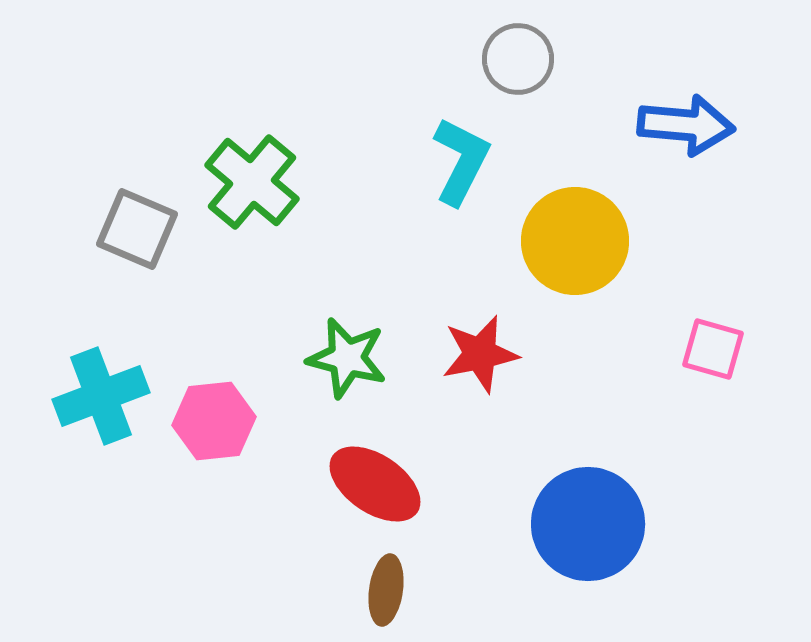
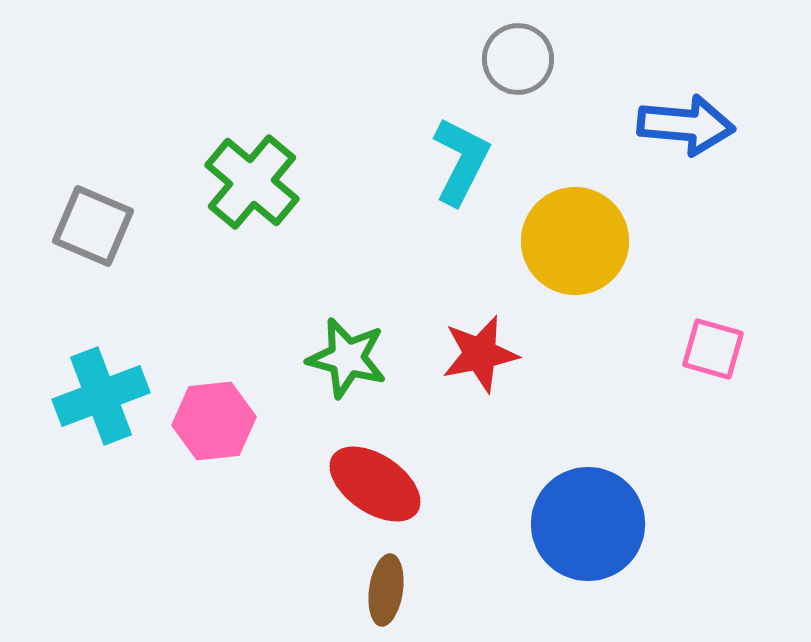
gray square: moved 44 px left, 3 px up
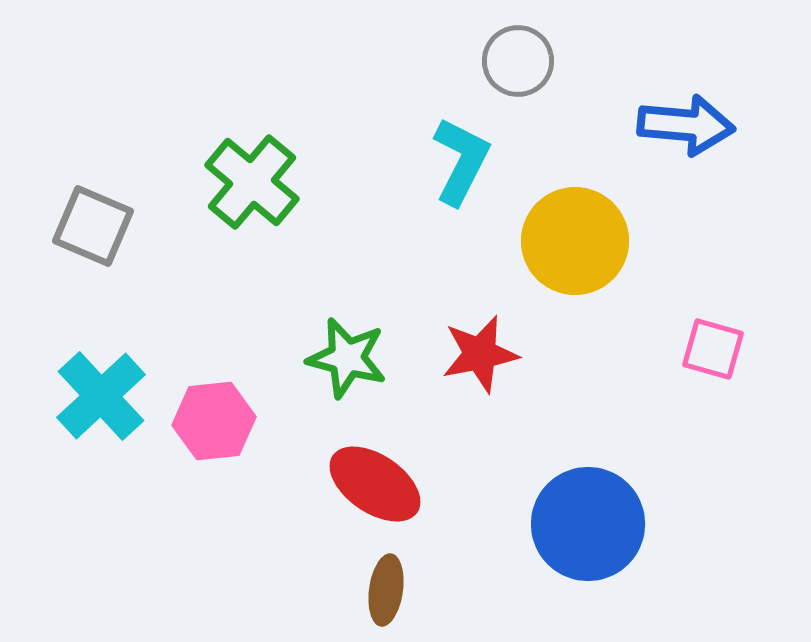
gray circle: moved 2 px down
cyan cross: rotated 22 degrees counterclockwise
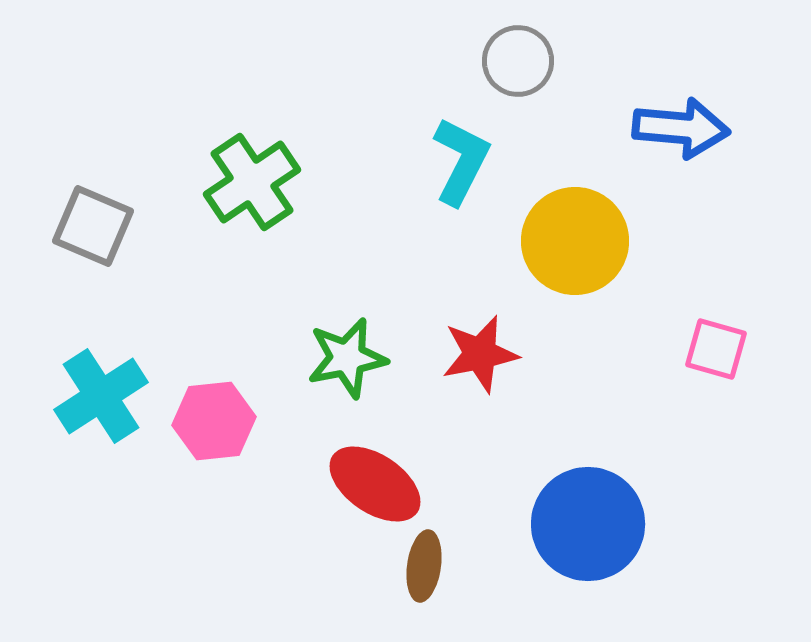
blue arrow: moved 5 px left, 3 px down
green cross: rotated 16 degrees clockwise
pink square: moved 3 px right
green star: rotated 26 degrees counterclockwise
cyan cross: rotated 10 degrees clockwise
brown ellipse: moved 38 px right, 24 px up
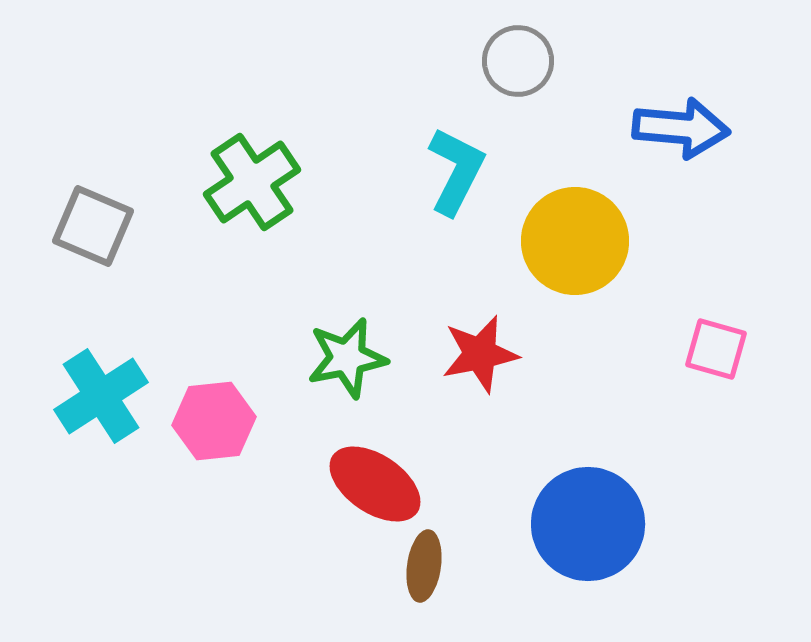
cyan L-shape: moved 5 px left, 10 px down
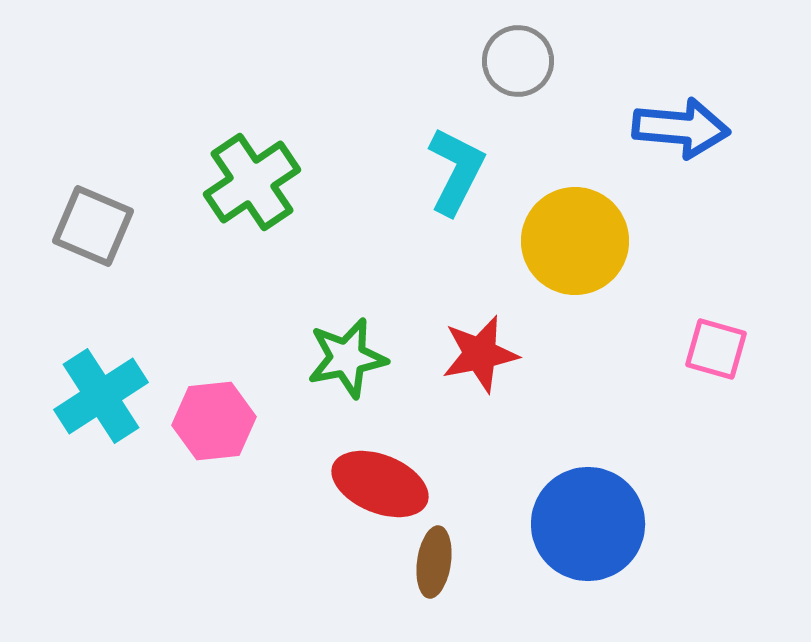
red ellipse: moved 5 px right; rotated 12 degrees counterclockwise
brown ellipse: moved 10 px right, 4 px up
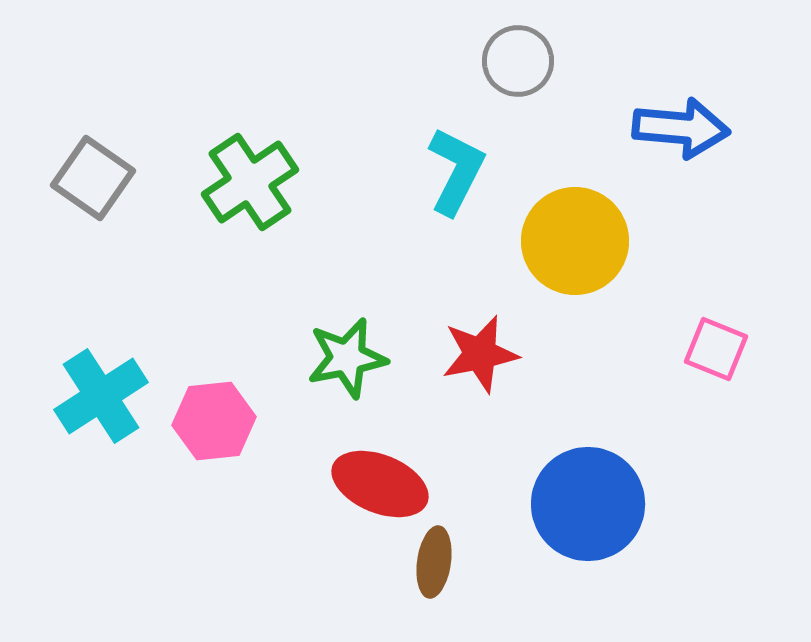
green cross: moved 2 px left
gray square: moved 48 px up; rotated 12 degrees clockwise
pink square: rotated 6 degrees clockwise
blue circle: moved 20 px up
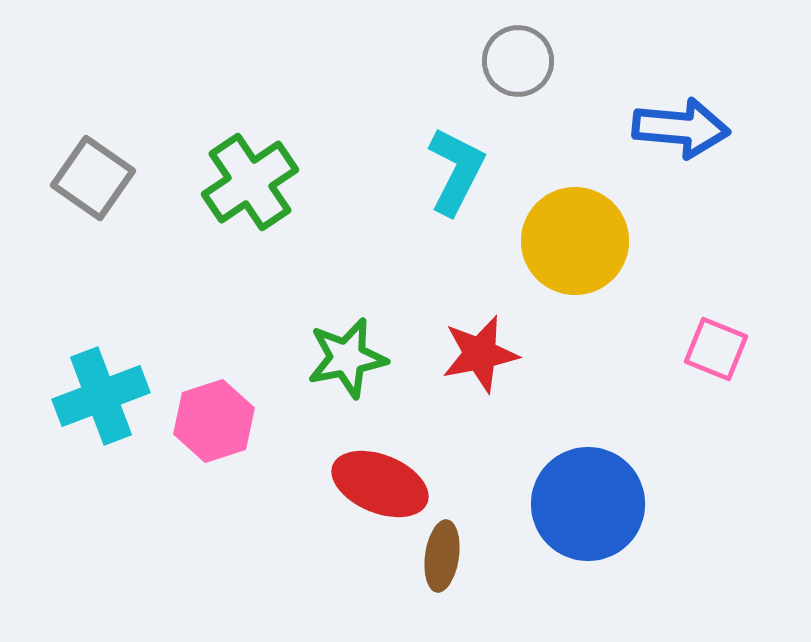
cyan cross: rotated 12 degrees clockwise
pink hexagon: rotated 12 degrees counterclockwise
brown ellipse: moved 8 px right, 6 px up
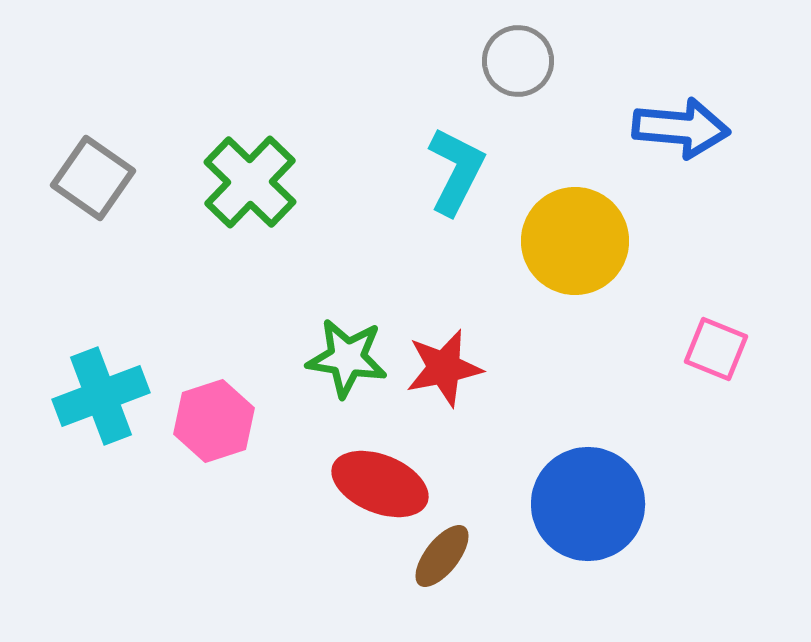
green cross: rotated 12 degrees counterclockwise
red star: moved 36 px left, 14 px down
green star: rotated 20 degrees clockwise
brown ellipse: rotated 30 degrees clockwise
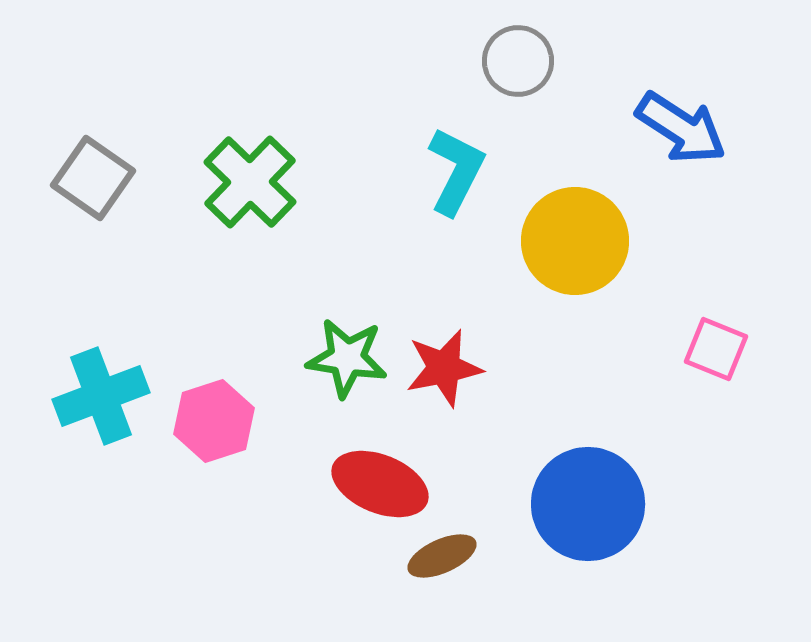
blue arrow: rotated 28 degrees clockwise
brown ellipse: rotated 28 degrees clockwise
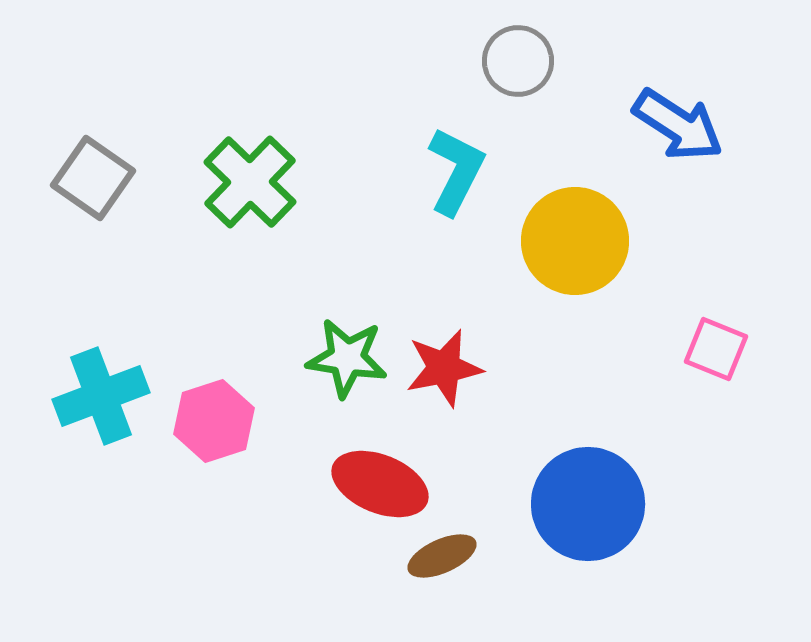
blue arrow: moved 3 px left, 3 px up
